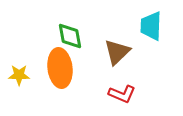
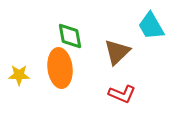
cyan trapezoid: rotated 32 degrees counterclockwise
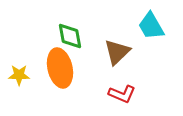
orange ellipse: rotated 6 degrees counterclockwise
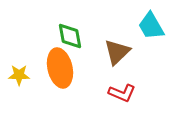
red L-shape: moved 1 px up
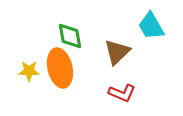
yellow star: moved 10 px right, 4 px up
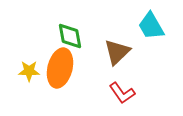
orange ellipse: rotated 27 degrees clockwise
red L-shape: rotated 32 degrees clockwise
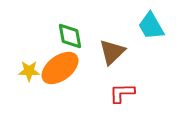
brown triangle: moved 5 px left
orange ellipse: rotated 39 degrees clockwise
red L-shape: rotated 124 degrees clockwise
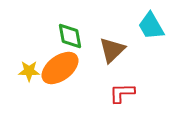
brown triangle: moved 2 px up
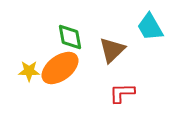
cyan trapezoid: moved 1 px left, 1 px down
green diamond: moved 1 px down
